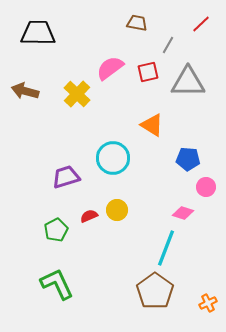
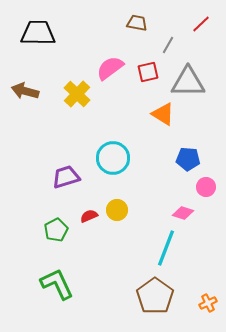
orange triangle: moved 11 px right, 11 px up
brown pentagon: moved 5 px down
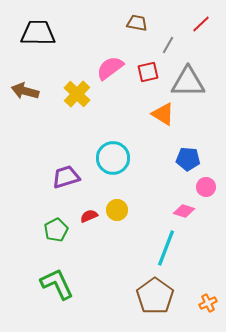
pink diamond: moved 1 px right, 2 px up
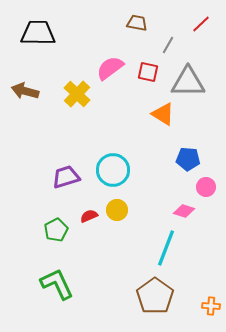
red square: rotated 25 degrees clockwise
cyan circle: moved 12 px down
orange cross: moved 3 px right, 3 px down; rotated 30 degrees clockwise
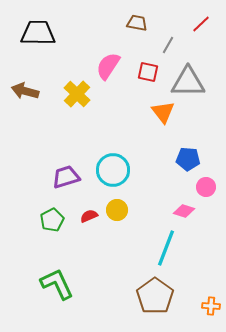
pink semicircle: moved 2 px left, 2 px up; rotated 20 degrees counterclockwise
orange triangle: moved 2 px up; rotated 20 degrees clockwise
green pentagon: moved 4 px left, 10 px up
